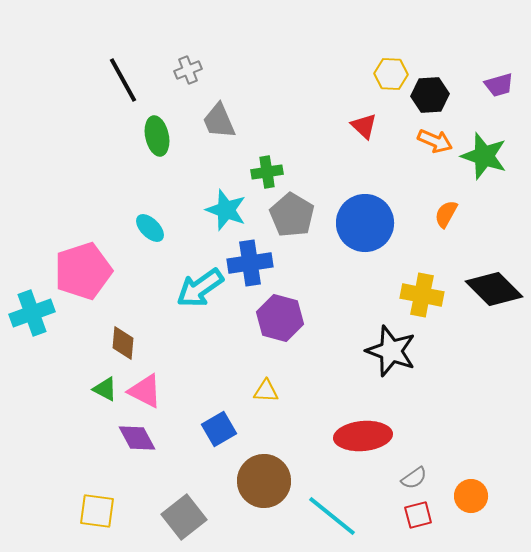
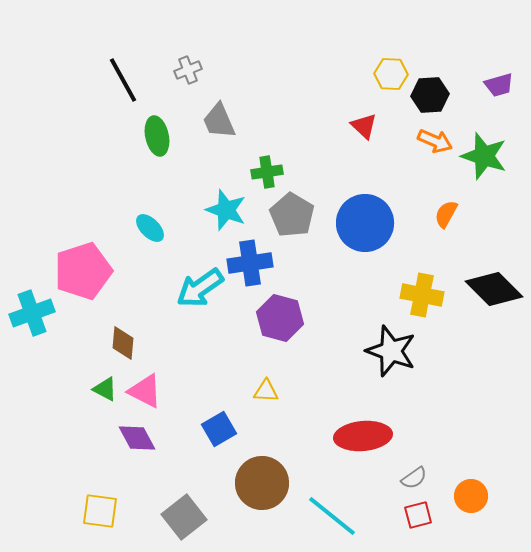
brown circle: moved 2 px left, 2 px down
yellow square: moved 3 px right
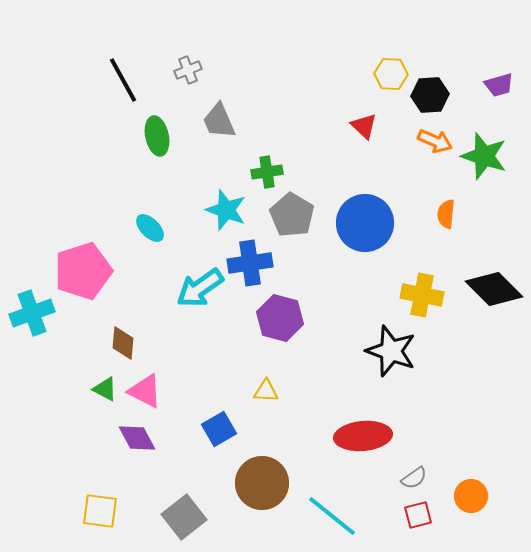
orange semicircle: rotated 24 degrees counterclockwise
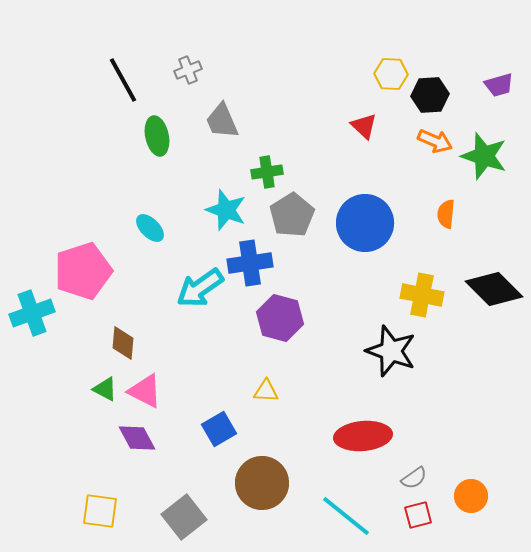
gray trapezoid: moved 3 px right
gray pentagon: rotated 9 degrees clockwise
cyan line: moved 14 px right
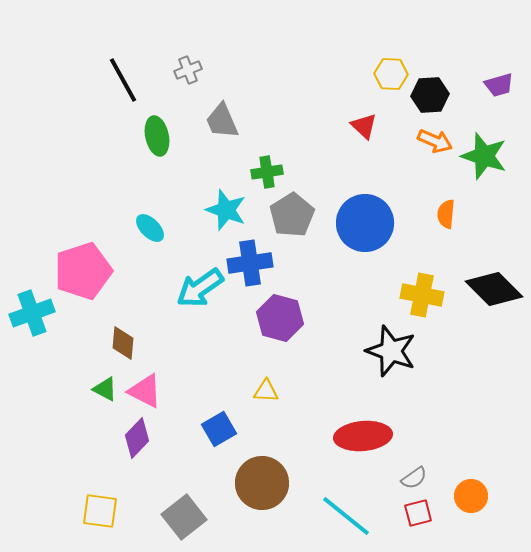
purple diamond: rotated 72 degrees clockwise
red square: moved 2 px up
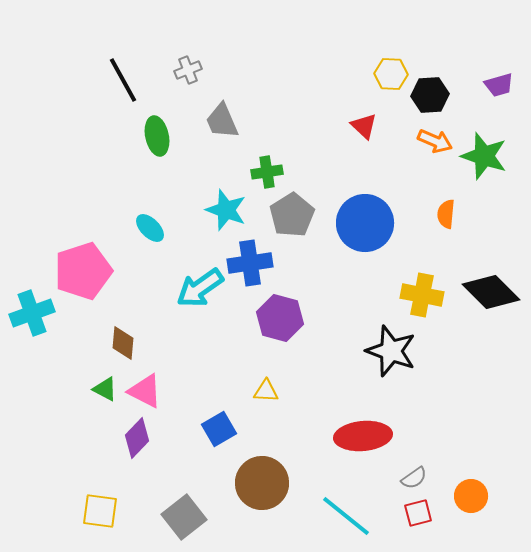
black diamond: moved 3 px left, 3 px down
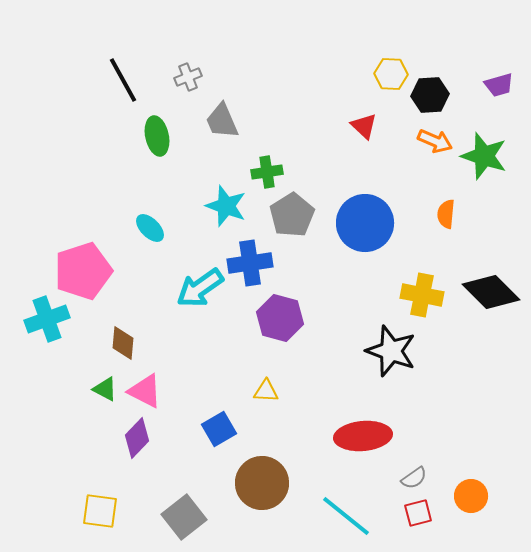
gray cross: moved 7 px down
cyan star: moved 4 px up
cyan cross: moved 15 px right, 6 px down
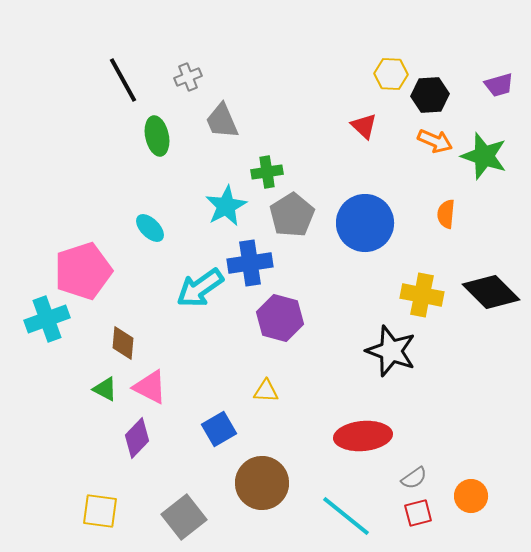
cyan star: rotated 24 degrees clockwise
pink triangle: moved 5 px right, 4 px up
